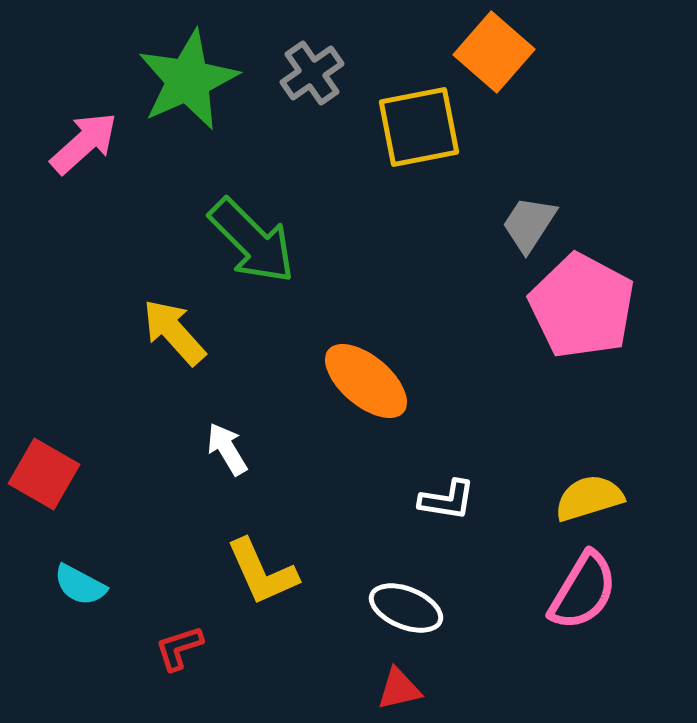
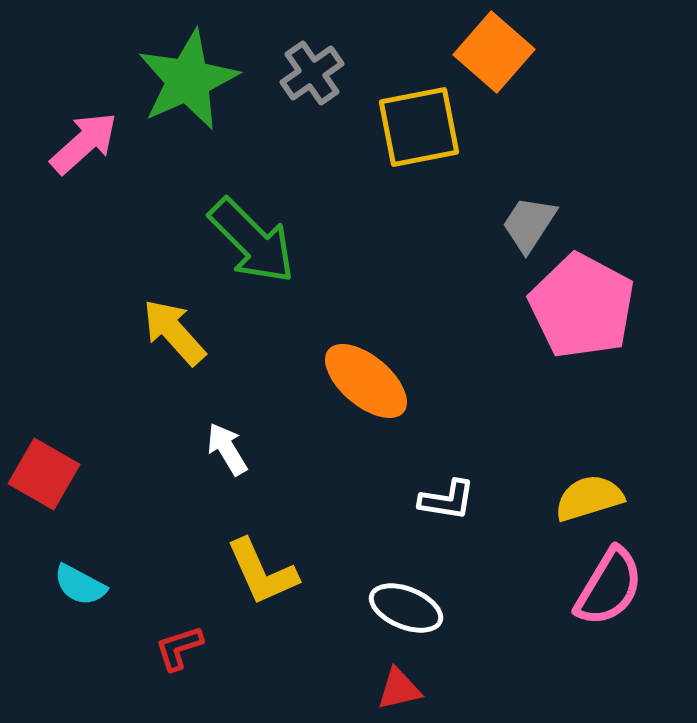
pink semicircle: moved 26 px right, 4 px up
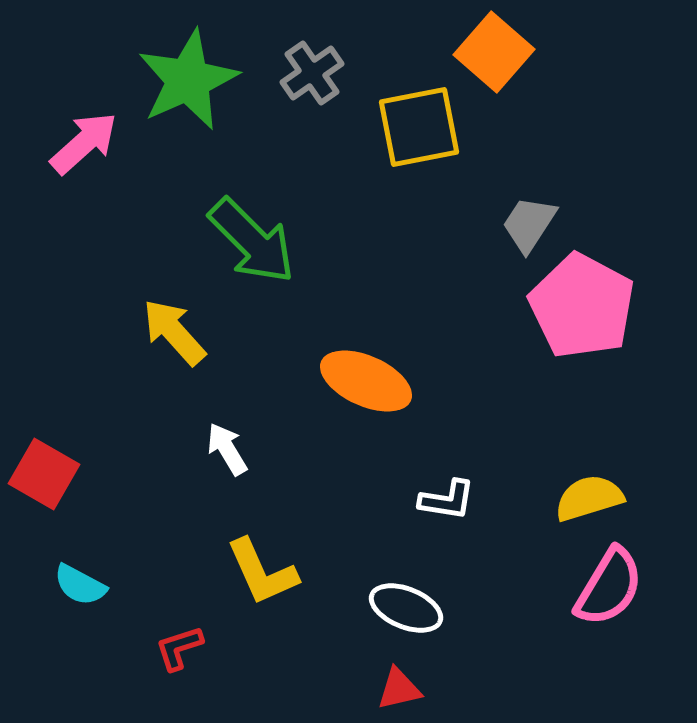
orange ellipse: rotated 16 degrees counterclockwise
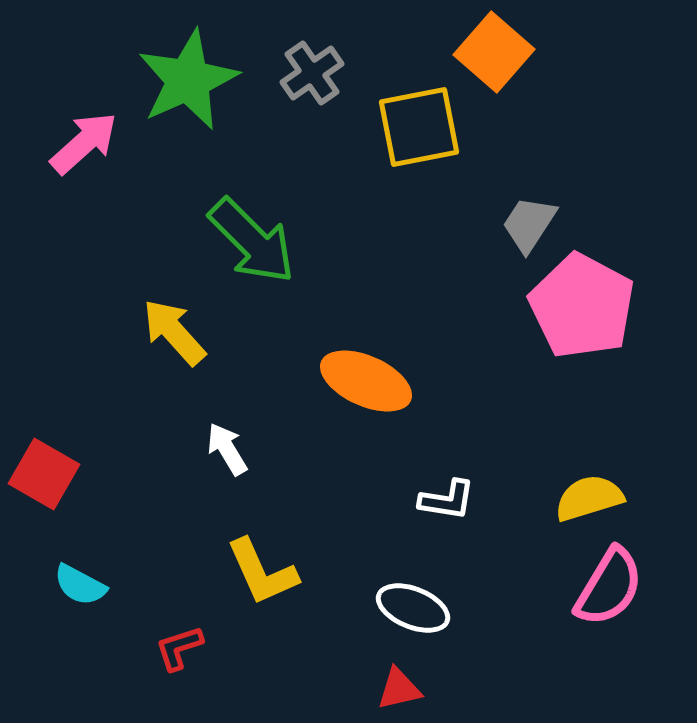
white ellipse: moved 7 px right
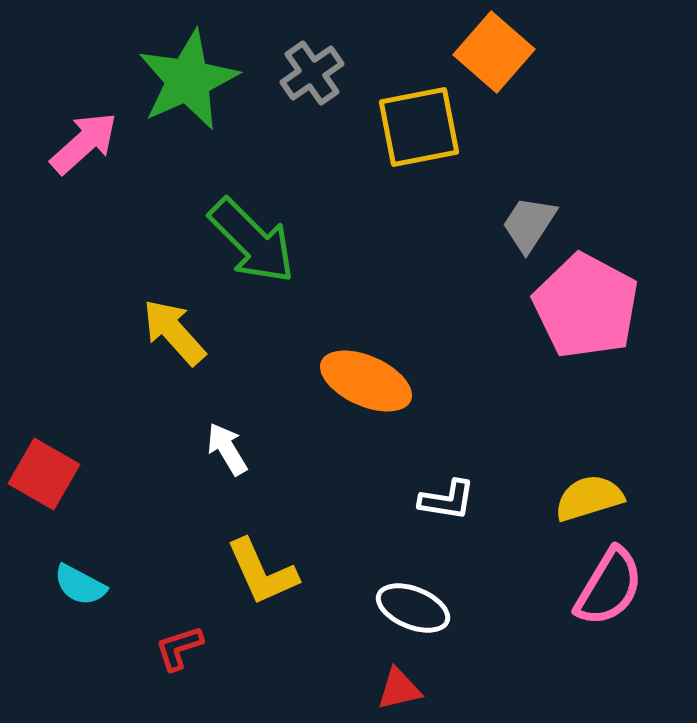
pink pentagon: moved 4 px right
